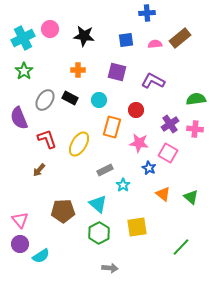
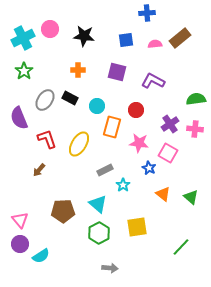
cyan circle: moved 2 px left, 6 px down
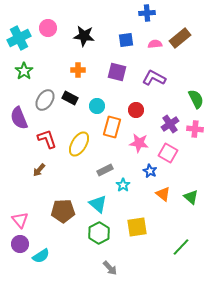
pink circle: moved 2 px left, 1 px up
cyan cross: moved 4 px left
purple L-shape: moved 1 px right, 3 px up
green semicircle: rotated 72 degrees clockwise
blue star: moved 1 px right, 3 px down
gray arrow: rotated 42 degrees clockwise
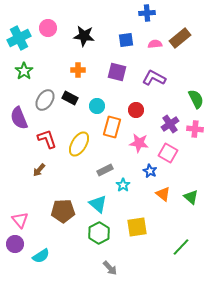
purple circle: moved 5 px left
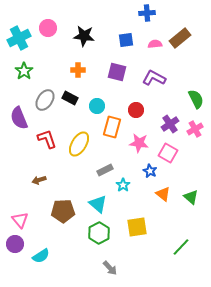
pink cross: rotated 35 degrees counterclockwise
brown arrow: moved 10 px down; rotated 32 degrees clockwise
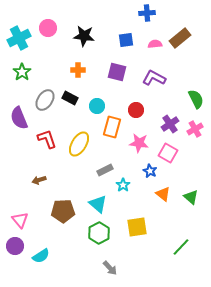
green star: moved 2 px left, 1 px down
purple circle: moved 2 px down
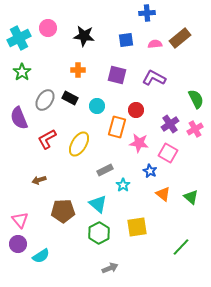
purple square: moved 3 px down
orange rectangle: moved 5 px right
red L-shape: rotated 100 degrees counterclockwise
purple circle: moved 3 px right, 2 px up
gray arrow: rotated 70 degrees counterclockwise
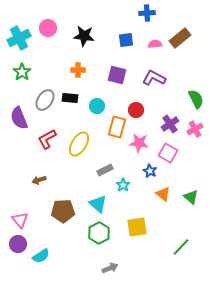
black rectangle: rotated 21 degrees counterclockwise
